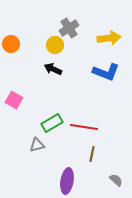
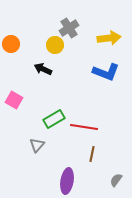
black arrow: moved 10 px left
green rectangle: moved 2 px right, 4 px up
gray triangle: rotated 35 degrees counterclockwise
gray semicircle: rotated 96 degrees counterclockwise
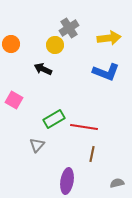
gray semicircle: moved 1 px right, 3 px down; rotated 40 degrees clockwise
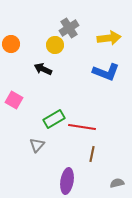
red line: moved 2 px left
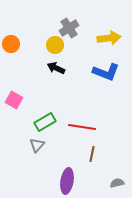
black arrow: moved 13 px right, 1 px up
green rectangle: moved 9 px left, 3 px down
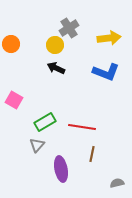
purple ellipse: moved 6 px left, 12 px up; rotated 20 degrees counterclockwise
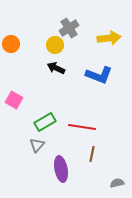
blue L-shape: moved 7 px left, 3 px down
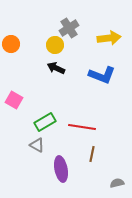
blue L-shape: moved 3 px right
gray triangle: rotated 42 degrees counterclockwise
